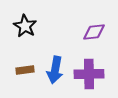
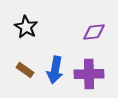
black star: moved 1 px right, 1 px down
brown rectangle: rotated 42 degrees clockwise
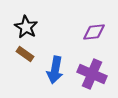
brown rectangle: moved 16 px up
purple cross: moved 3 px right; rotated 24 degrees clockwise
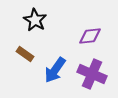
black star: moved 9 px right, 7 px up
purple diamond: moved 4 px left, 4 px down
blue arrow: rotated 24 degrees clockwise
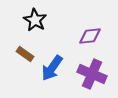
blue arrow: moved 3 px left, 2 px up
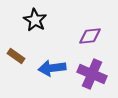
brown rectangle: moved 9 px left, 2 px down
blue arrow: rotated 48 degrees clockwise
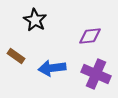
purple cross: moved 4 px right
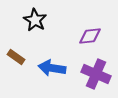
brown rectangle: moved 1 px down
blue arrow: rotated 16 degrees clockwise
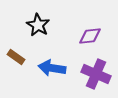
black star: moved 3 px right, 5 px down
